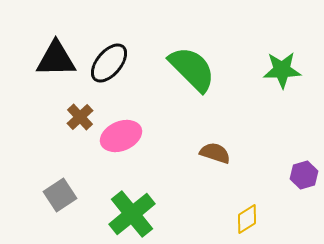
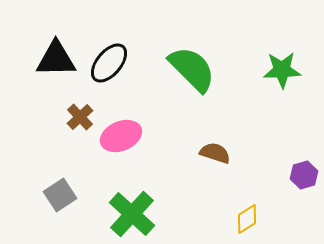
green cross: rotated 9 degrees counterclockwise
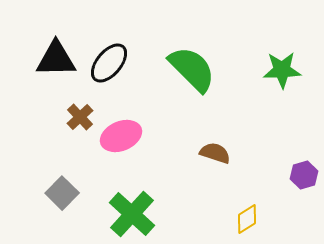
gray square: moved 2 px right, 2 px up; rotated 12 degrees counterclockwise
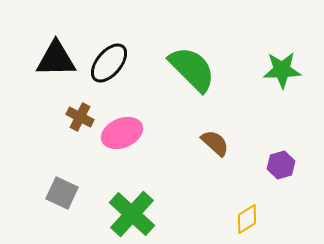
brown cross: rotated 20 degrees counterclockwise
pink ellipse: moved 1 px right, 3 px up
brown semicircle: moved 10 px up; rotated 24 degrees clockwise
purple hexagon: moved 23 px left, 10 px up
gray square: rotated 20 degrees counterclockwise
